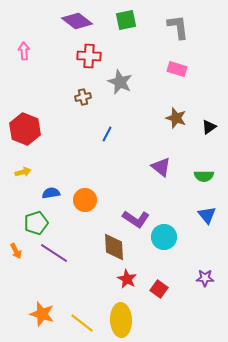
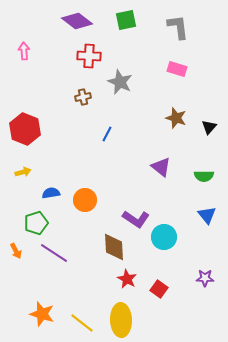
black triangle: rotated 14 degrees counterclockwise
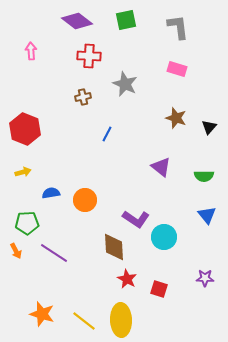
pink arrow: moved 7 px right
gray star: moved 5 px right, 2 px down
green pentagon: moved 9 px left; rotated 15 degrees clockwise
red square: rotated 18 degrees counterclockwise
yellow line: moved 2 px right, 2 px up
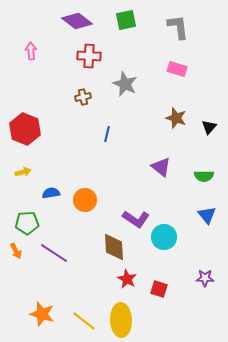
blue line: rotated 14 degrees counterclockwise
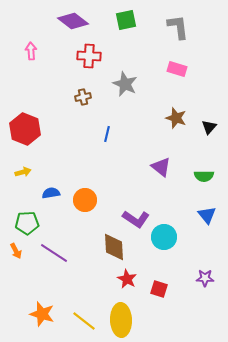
purple diamond: moved 4 px left
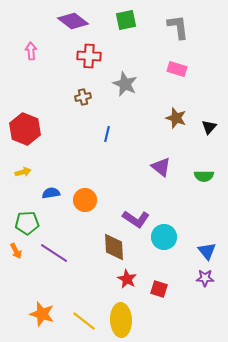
blue triangle: moved 36 px down
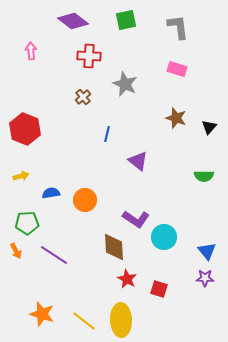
brown cross: rotated 28 degrees counterclockwise
purple triangle: moved 23 px left, 6 px up
yellow arrow: moved 2 px left, 4 px down
purple line: moved 2 px down
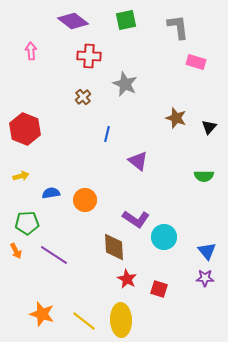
pink rectangle: moved 19 px right, 7 px up
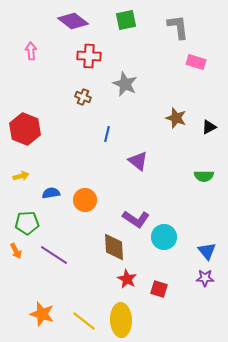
brown cross: rotated 28 degrees counterclockwise
black triangle: rotated 21 degrees clockwise
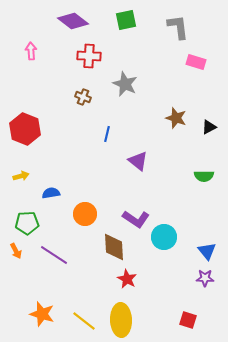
orange circle: moved 14 px down
red square: moved 29 px right, 31 px down
